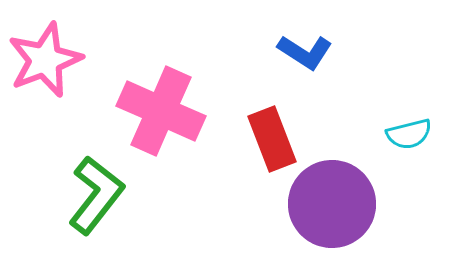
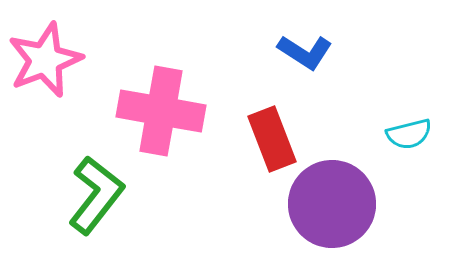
pink cross: rotated 14 degrees counterclockwise
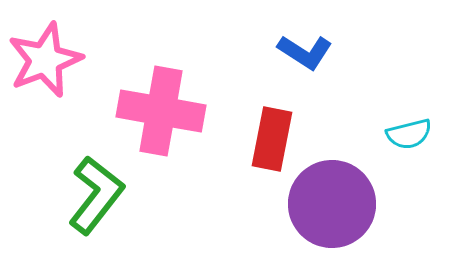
red rectangle: rotated 32 degrees clockwise
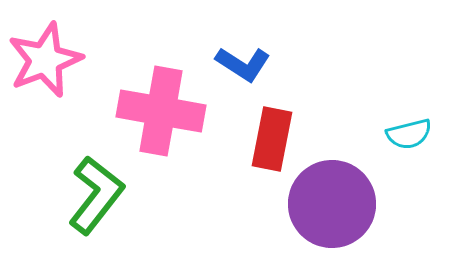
blue L-shape: moved 62 px left, 12 px down
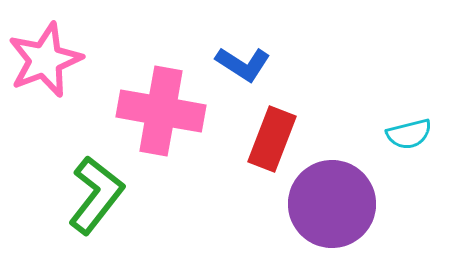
red rectangle: rotated 10 degrees clockwise
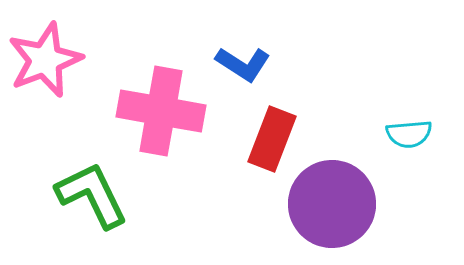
cyan semicircle: rotated 9 degrees clockwise
green L-shape: moved 4 px left; rotated 64 degrees counterclockwise
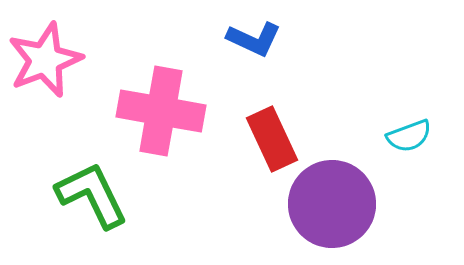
blue L-shape: moved 11 px right, 25 px up; rotated 8 degrees counterclockwise
cyan semicircle: moved 2 px down; rotated 15 degrees counterclockwise
red rectangle: rotated 46 degrees counterclockwise
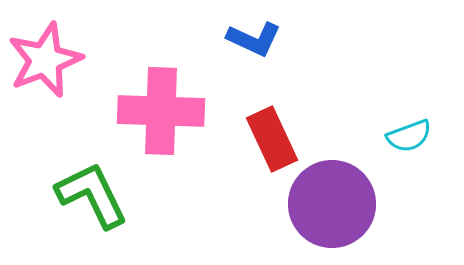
pink cross: rotated 8 degrees counterclockwise
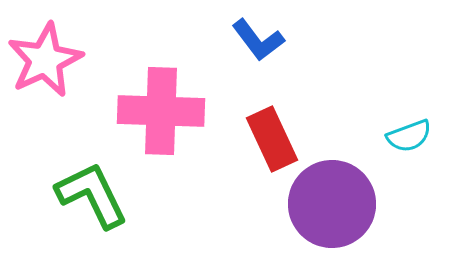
blue L-shape: moved 4 px right, 1 px down; rotated 28 degrees clockwise
pink star: rotated 4 degrees counterclockwise
